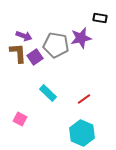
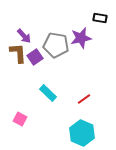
purple arrow: rotated 28 degrees clockwise
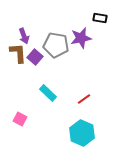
purple arrow: rotated 21 degrees clockwise
purple square: rotated 14 degrees counterclockwise
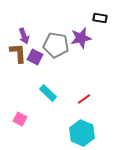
purple square: rotated 14 degrees counterclockwise
